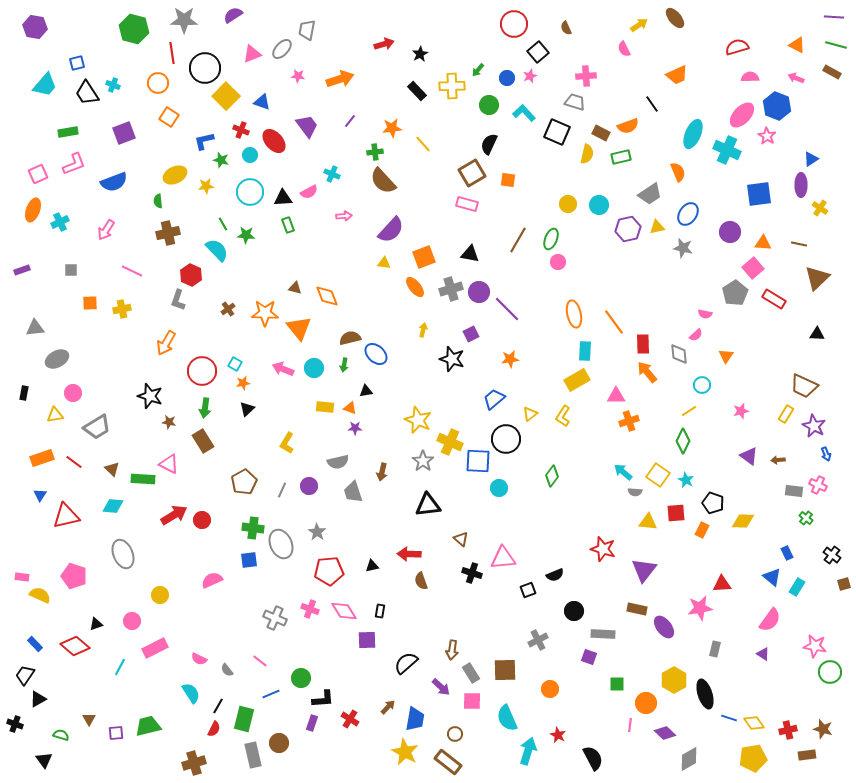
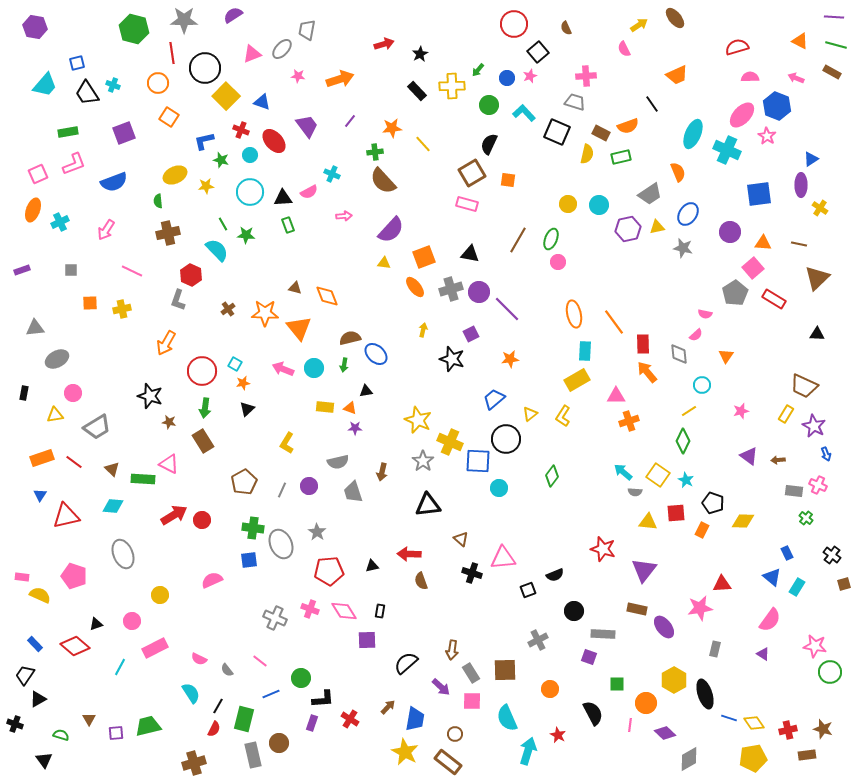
orange triangle at (797, 45): moved 3 px right, 4 px up
black semicircle at (593, 758): moved 45 px up
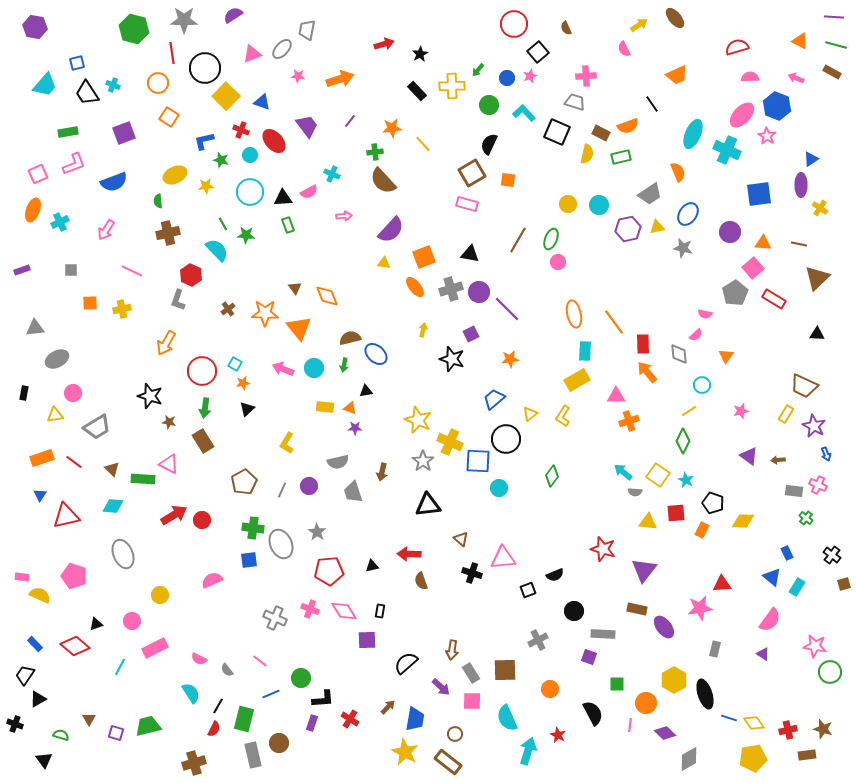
brown triangle at (295, 288): rotated 40 degrees clockwise
purple square at (116, 733): rotated 21 degrees clockwise
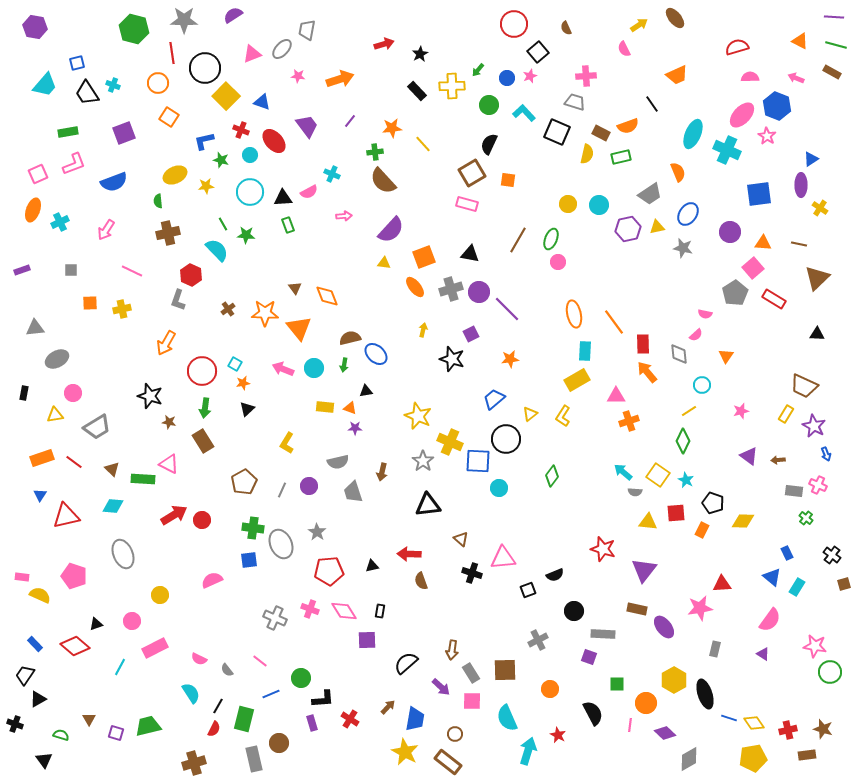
yellow star at (418, 420): moved 4 px up
purple rectangle at (312, 723): rotated 35 degrees counterclockwise
gray rectangle at (253, 755): moved 1 px right, 4 px down
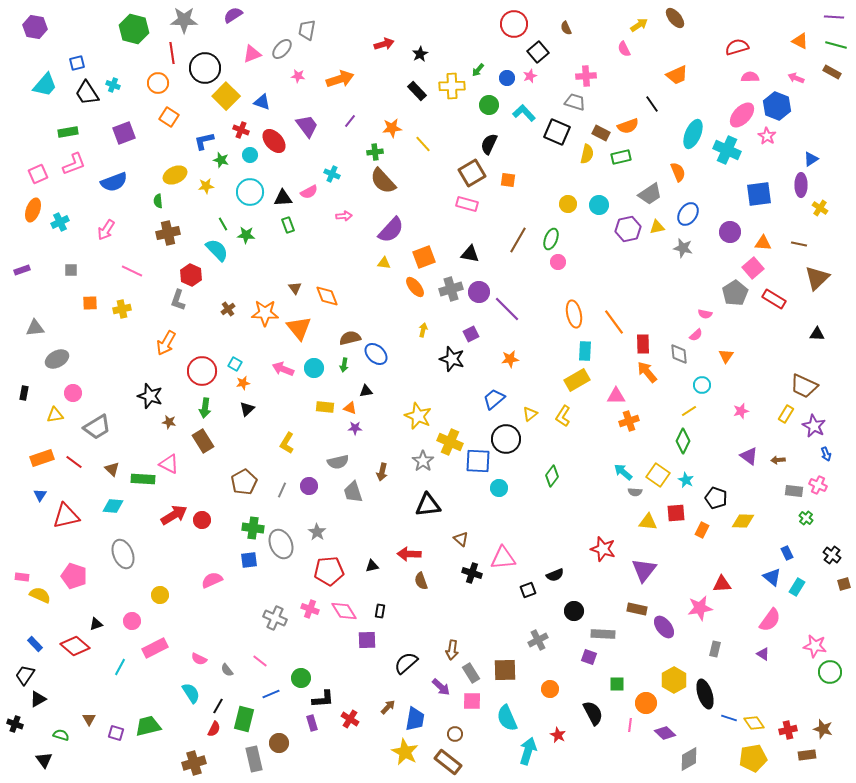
black pentagon at (713, 503): moved 3 px right, 5 px up
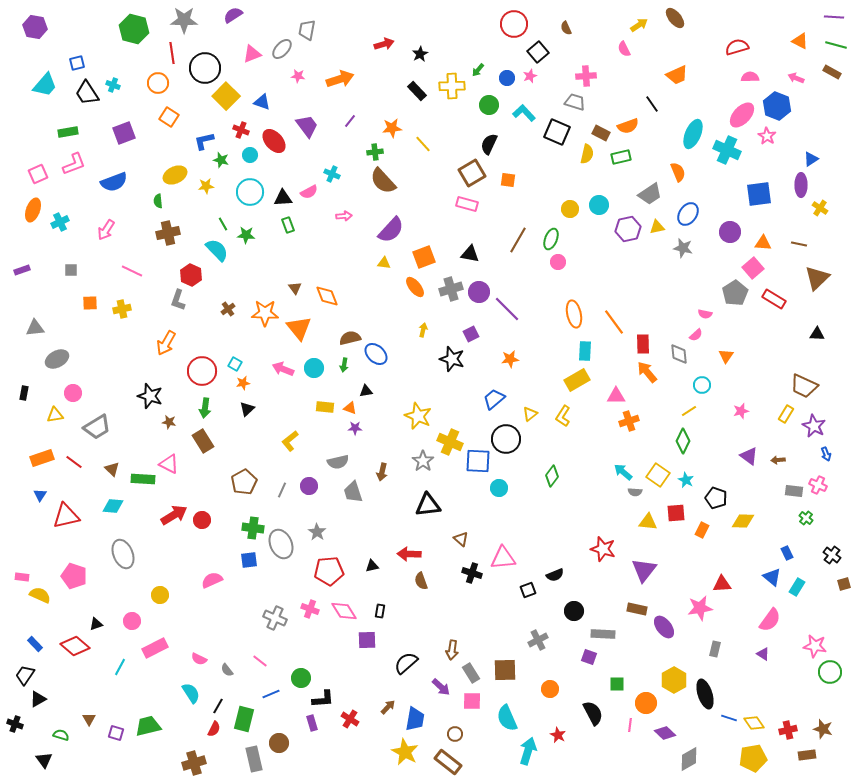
yellow circle at (568, 204): moved 2 px right, 5 px down
yellow L-shape at (287, 443): moved 3 px right, 2 px up; rotated 20 degrees clockwise
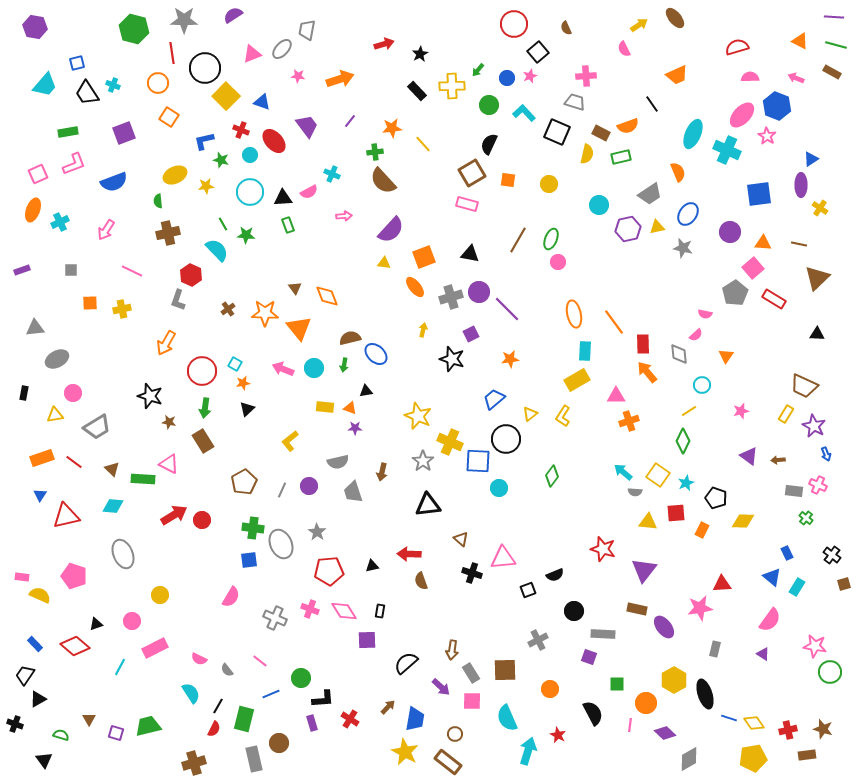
yellow circle at (570, 209): moved 21 px left, 25 px up
gray cross at (451, 289): moved 8 px down
cyan star at (686, 480): moved 3 px down; rotated 21 degrees clockwise
pink semicircle at (212, 580): moved 19 px right, 17 px down; rotated 145 degrees clockwise
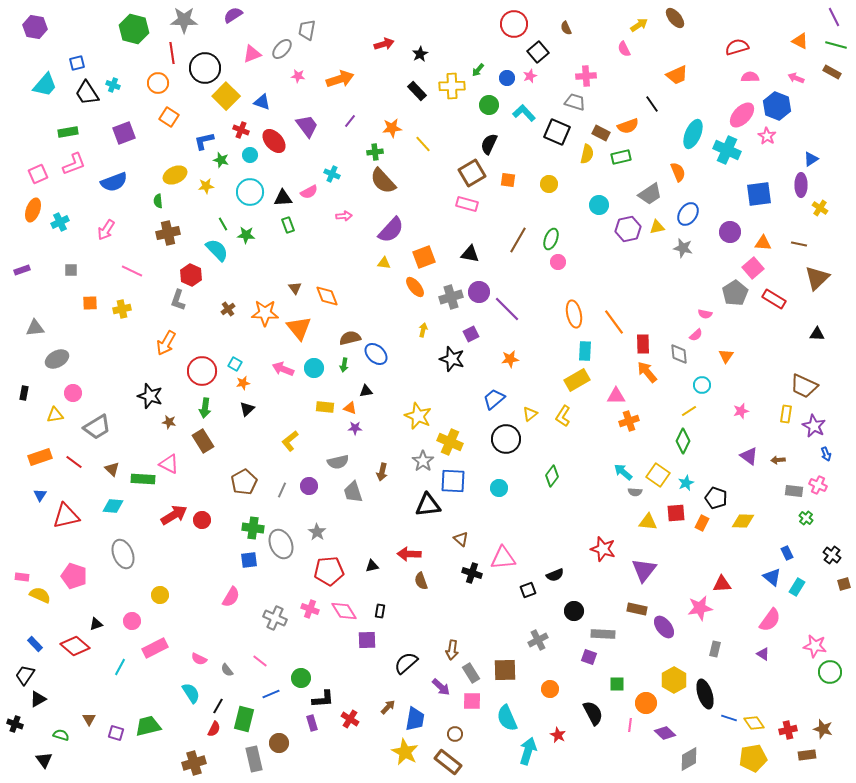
purple line at (834, 17): rotated 60 degrees clockwise
yellow rectangle at (786, 414): rotated 24 degrees counterclockwise
orange rectangle at (42, 458): moved 2 px left, 1 px up
blue square at (478, 461): moved 25 px left, 20 px down
orange rectangle at (702, 530): moved 7 px up
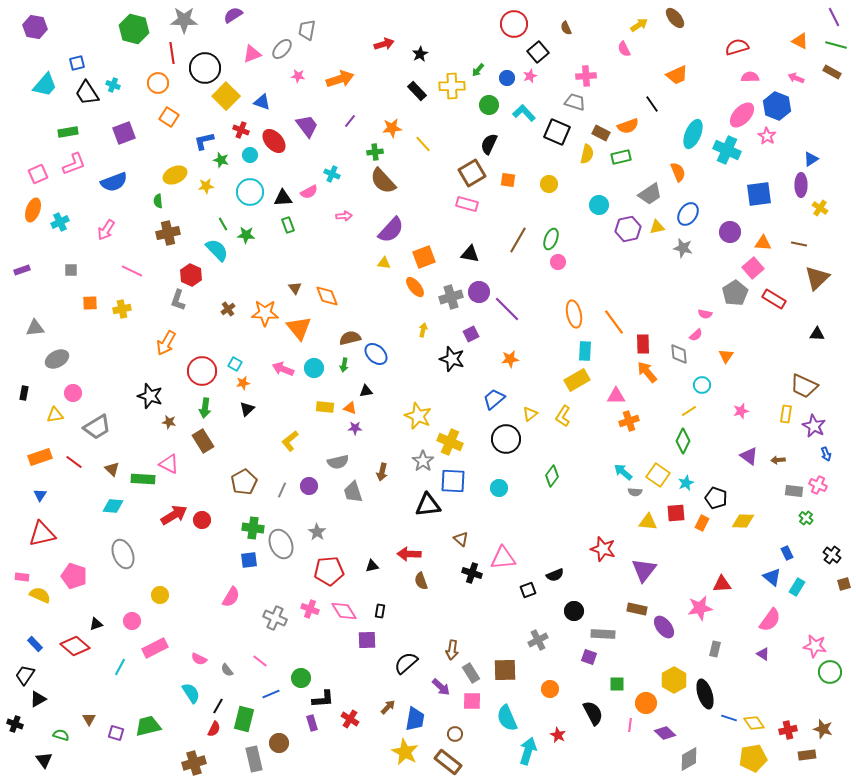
red triangle at (66, 516): moved 24 px left, 18 px down
